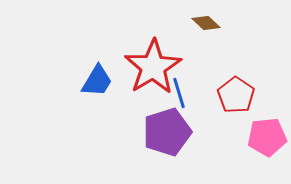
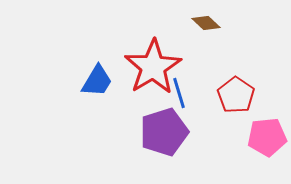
purple pentagon: moved 3 px left
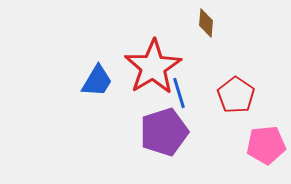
brown diamond: rotated 52 degrees clockwise
pink pentagon: moved 1 px left, 8 px down
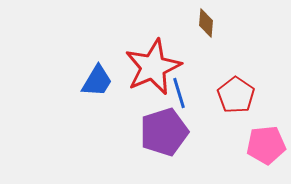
red star: rotated 8 degrees clockwise
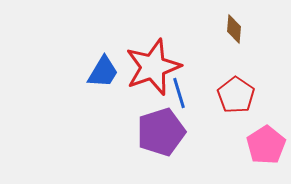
brown diamond: moved 28 px right, 6 px down
red star: rotated 4 degrees clockwise
blue trapezoid: moved 6 px right, 9 px up
purple pentagon: moved 3 px left
pink pentagon: rotated 27 degrees counterclockwise
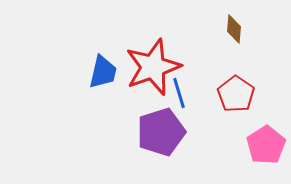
blue trapezoid: rotated 18 degrees counterclockwise
red pentagon: moved 1 px up
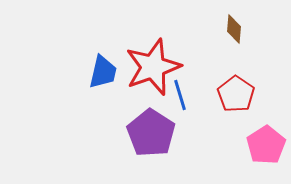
blue line: moved 1 px right, 2 px down
purple pentagon: moved 10 px left, 1 px down; rotated 21 degrees counterclockwise
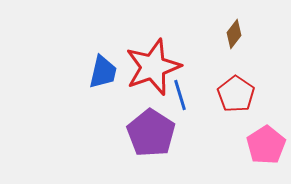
brown diamond: moved 5 px down; rotated 32 degrees clockwise
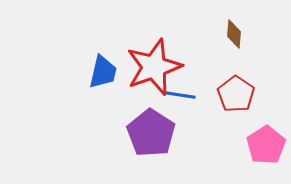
brown diamond: rotated 32 degrees counterclockwise
red star: moved 1 px right
blue line: rotated 64 degrees counterclockwise
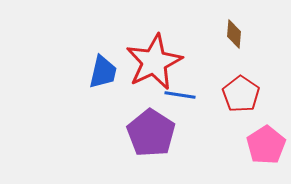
red star: moved 5 px up; rotated 6 degrees counterclockwise
red pentagon: moved 5 px right
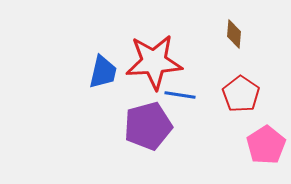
red star: rotated 22 degrees clockwise
purple pentagon: moved 3 px left, 7 px up; rotated 24 degrees clockwise
